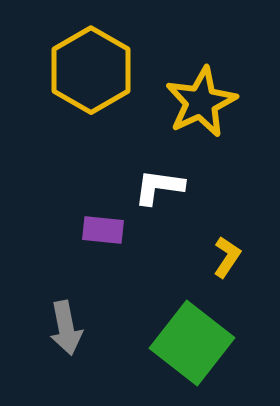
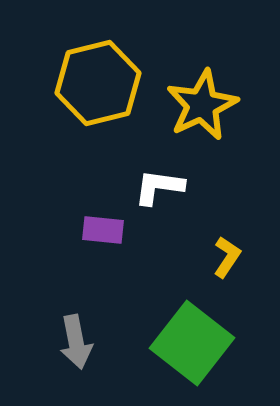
yellow hexagon: moved 7 px right, 13 px down; rotated 16 degrees clockwise
yellow star: moved 1 px right, 3 px down
gray arrow: moved 10 px right, 14 px down
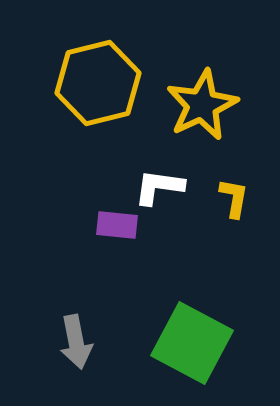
purple rectangle: moved 14 px right, 5 px up
yellow L-shape: moved 7 px right, 59 px up; rotated 24 degrees counterclockwise
green square: rotated 10 degrees counterclockwise
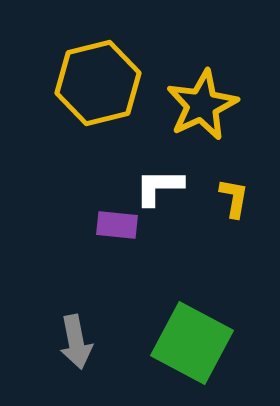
white L-shape: rotated 8 degrees counterclockwise
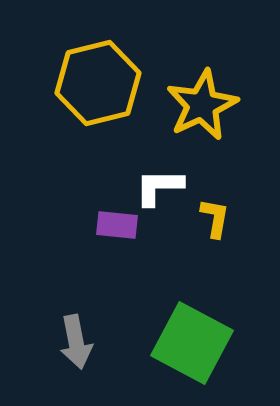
yellow L-shape: moved 19 px left, 20 px down
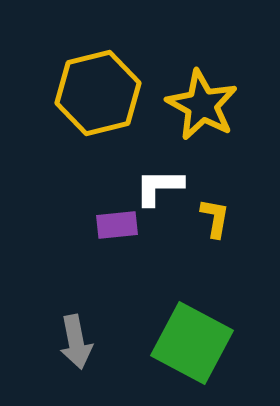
yellow hexagon: moved 10 px down
yellow star: rotated 18 degrees counterclockwise
purple rectangle: rotated 12 degrees counterclockwise
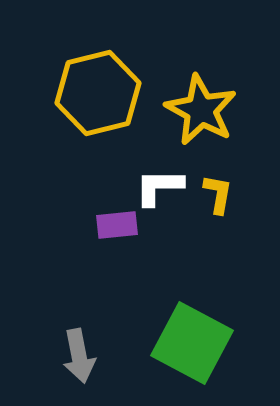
yellow star: moved 1 px left, 5 px down
yellow L-shape: moved 3 px right, 24 px up
gray arrow: moved 3 px right, 14 px down
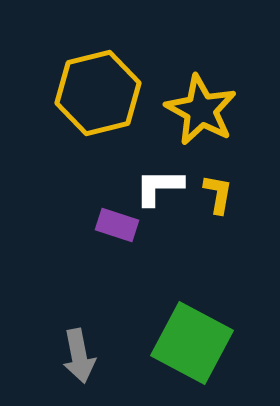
purple rectangle: rotated 24 degrees clockwise
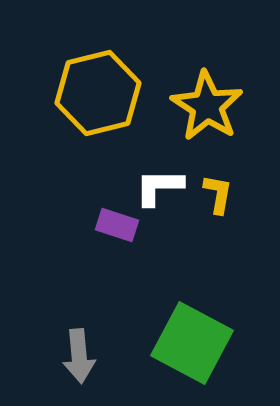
yellow star: moved 6 px right, 4 px up; rotated 4 degrees clockwise
gray arrow: rotated 6 degrees clockwise
